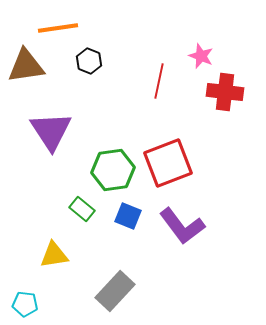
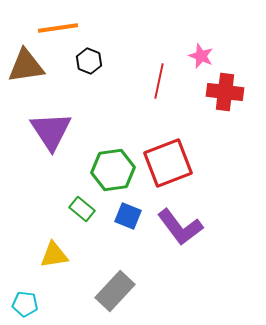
purple L-shape: moved 2 px left, 1 px down
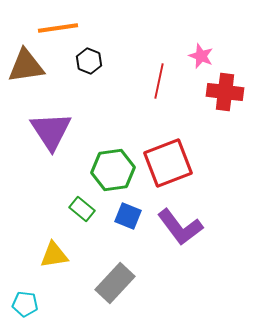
gray rectangle: moved 8 px up
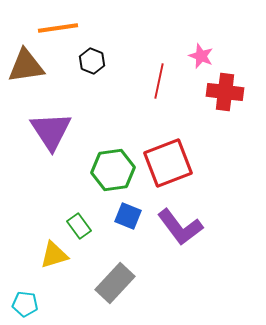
black hexagon: moved 3 px right
green rectangle: moved 3 px left, 17 px down; rotated 15 degrees clockwise
yellow triangle: rotated 8 degrees counterclockwise
